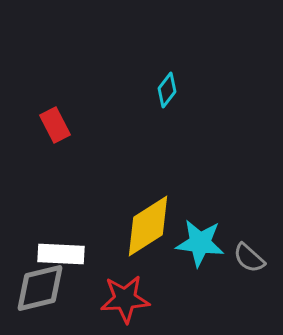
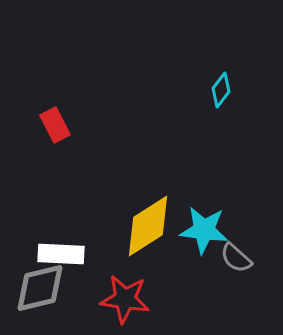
cyan diamond: moved 54 px right
cyan star: moved 4 px right, 13 px up
gray semicircle: moved 13 px left
red star: rotated 12 degrees clockwise
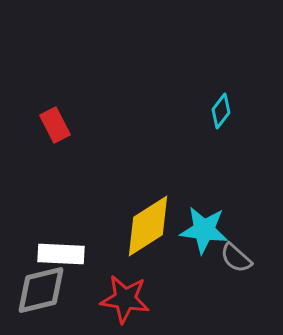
cyan diamond: moved 21 px down
gray diamond: moved 1 px right, 2 px down
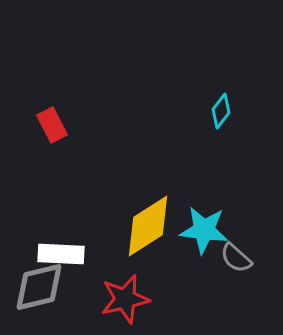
red rectangle: moved 3 px left
gray diamond: moved 2 px left, 3 px up
red star: rotated 21 degrees counterclockwise
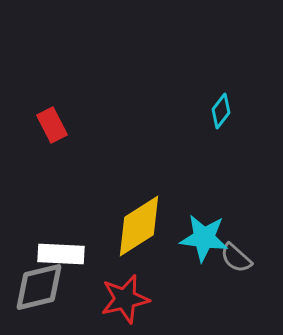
yellow diamond: moved 9 px left
cyan star: moved 8 px down
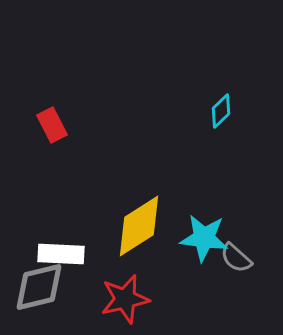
cyan diamond: rotated 8 degrees clockwise
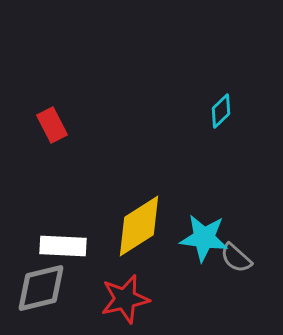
white rectangle: moved 2 px right, 8 px up
gray diamond: moved 2 px right, 1 px down
